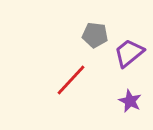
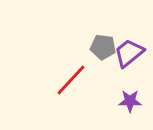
gray pentagon: moved 8 px right, 12 px down
purple star: rotated 25 degrees counterclockwise
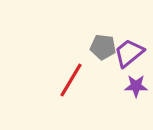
red line: rotated 12 degrees counterclockwise
purple star: moved 6 px right, 15 px up
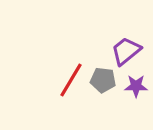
gray pentagon: moved 33 px down
purple trapezoid: moved 3 px left, 2 px up
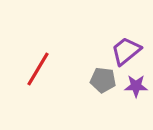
red line: moved 33 px left, 11 px up
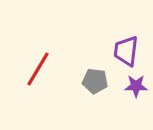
purple trapezoid: rotated 44 degrees counterclockwise
gray pentagon: moved 8 px left, 1 px down
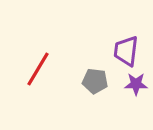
purple star: moved 2 px up
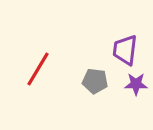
purple trapezoid: moved 1 px left, 1 px up
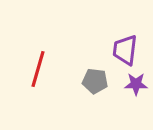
red line: rotated 15 degrees counterclockwise
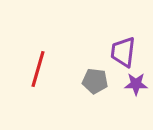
purple trapezoid: moved 2 px left, 2 px down
